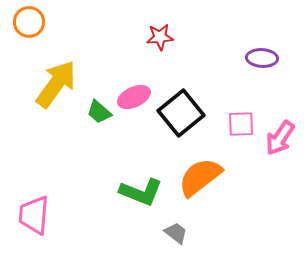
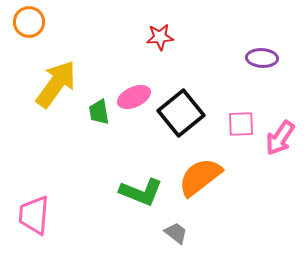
green trapezoid: rotated 40 degrees clockwise
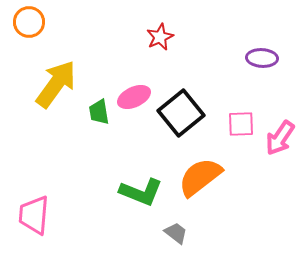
red star: rotated 20 degrees counterclockwise
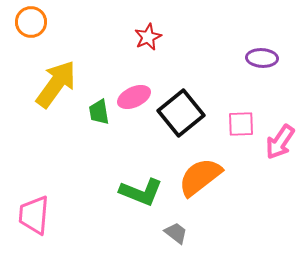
orange circle: moved 2 px right
red star: moved 12 px left
pink arrow: moved 4 px down
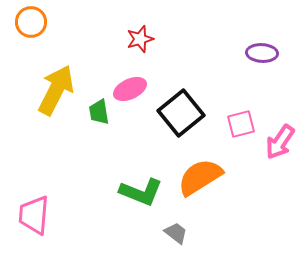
red star: moved 8 px left, 2 px down; rotated 8 degrees clockwise
purple ellipse: moved 5 px up
yellow arrow: moved 6 px down; rotated 9 degrees counterclockwise
pink ellipse: moved 4 px left, 8 px up
pink square: rotated 12 degrees counterclockwise
orange semicircle: rotated 6 degrees clockwise
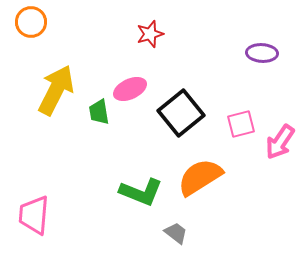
red star: moved 10 px right, 5 px up
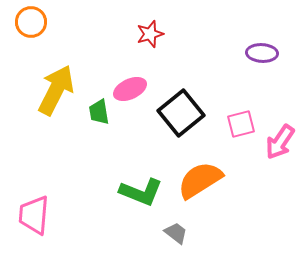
orange semicircle: moved 3 px down
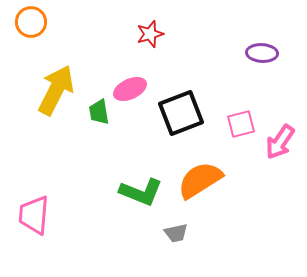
black square: rotated 18 degrees clockwise
gray trapezoid: rotated 130 degrees clockwise
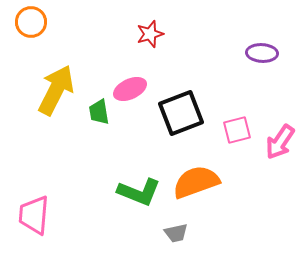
pink square: moved 4 px left, 6 px down
orange semicircle: moved 4 px left, 2 px down; rotated 12 degrees clockwise
green L-shape: moved 2 px left
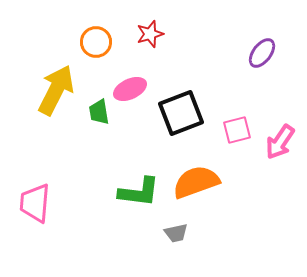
orange circle: moved 65 px right, 20 px down
purple ellipse: rotated 56 degrees counterclockwise
green L-shape: rotated 15 degrees counterclockwise
pink trapezoid: moved 1 px right, 12 px up
